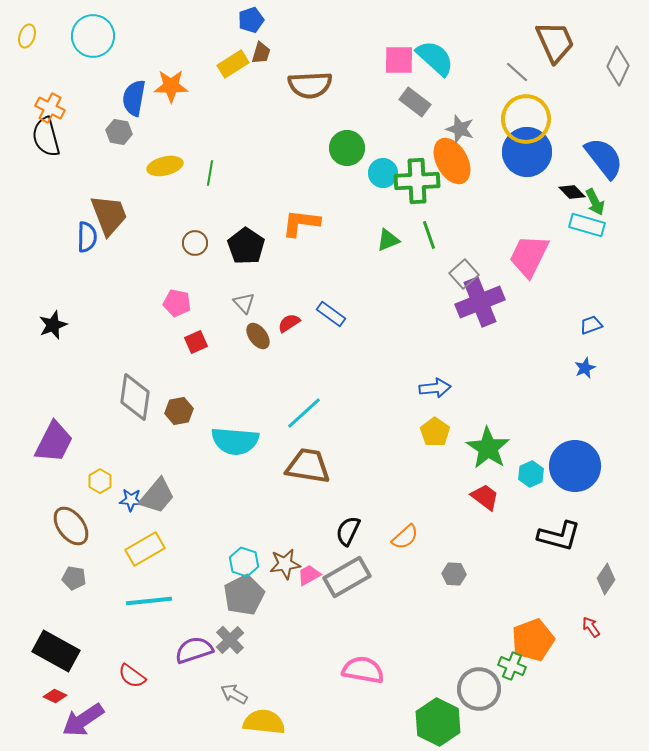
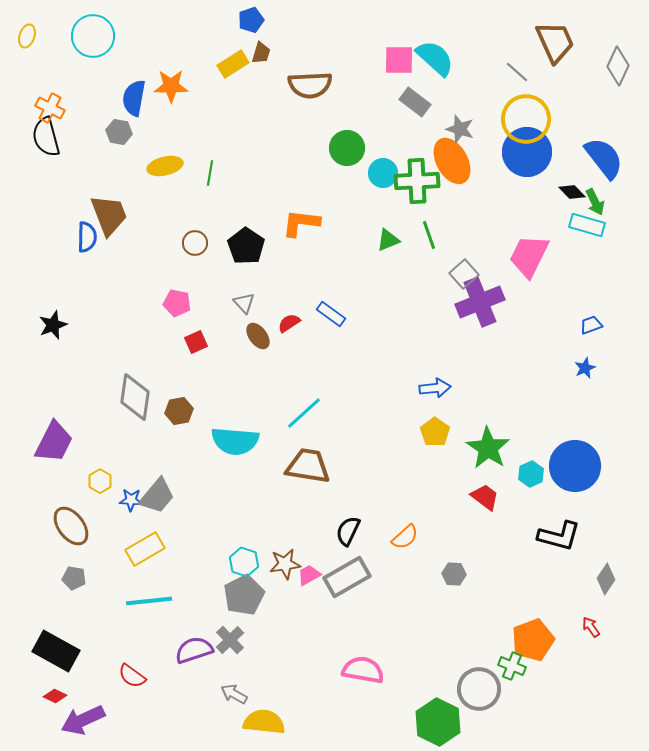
purple arrow at (83, 720): rotated 9 degrees clockwise
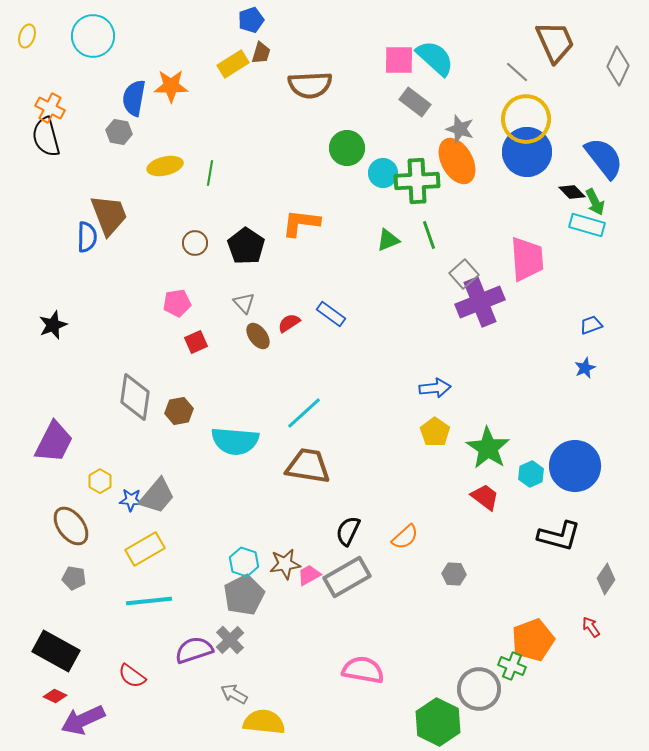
orange ellipse at (452, 161): moved 5 px right
pink trapezoid at (529, 256): moved 2 px left, 3 px down; rotated 150 degrees clockwise
pink pentagon at (177, 303): rotated 20 degrees counterclockwise
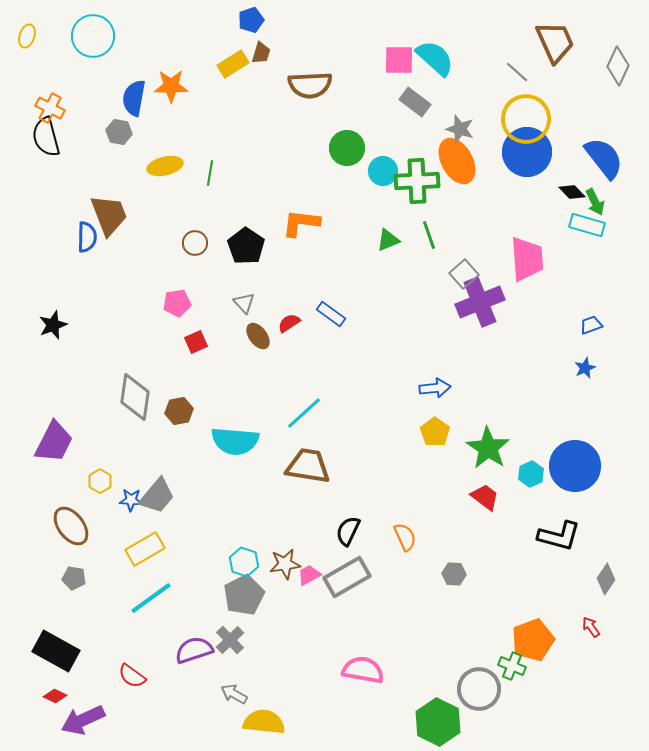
cyan circle at (383, 173): moved 2 px up
orange semicircle at (405, 537): rotated 72 degrees counterclockwise
cyan line at (149, 601): moved 2 px right, 3 px up; rotated 30 degrees counterclockwise
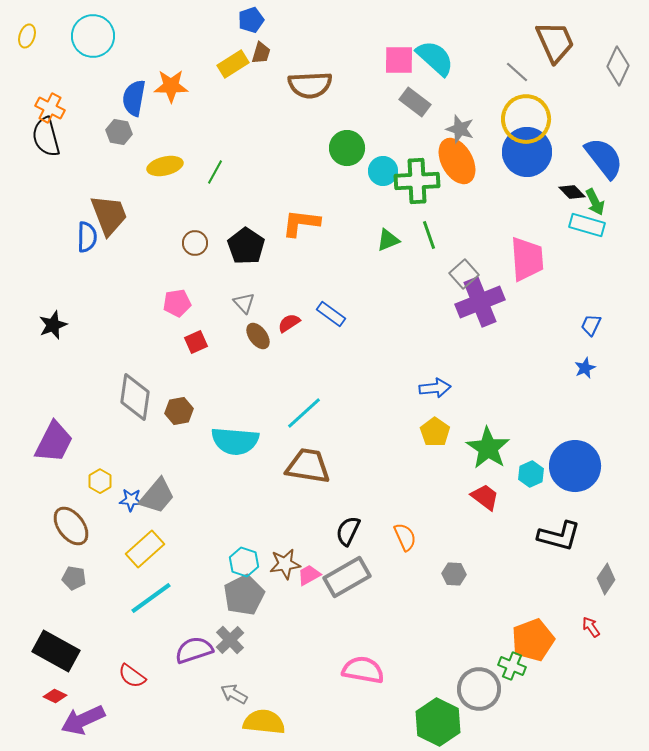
green line at (210, 173): moved 5 px right, 1 px up; rotated 20 degrees clockwise
blue trapezoid at (591, 325): rotated 45 degrees counterclockwise
yellow rectangle at (145, 549): rotated 12 degrees counterclockwise
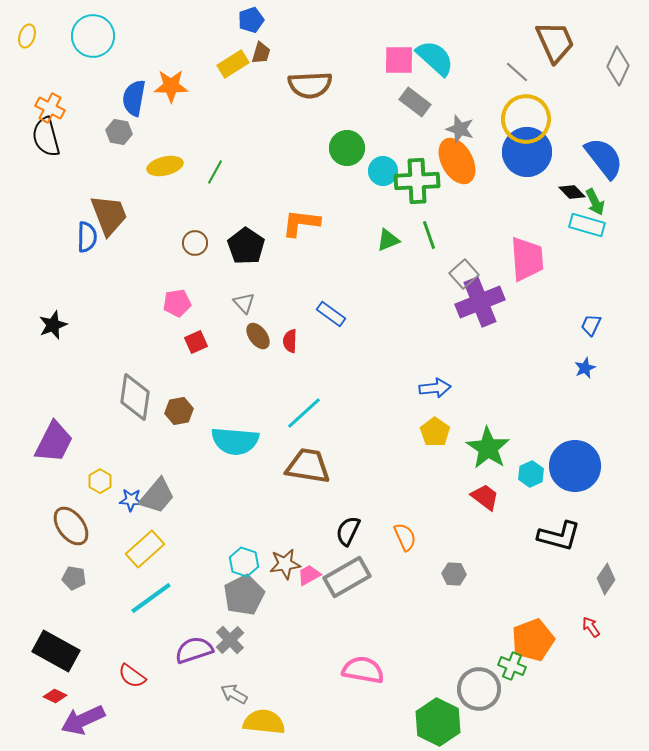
red semicircle at (289, 323): moved 1 px right, 18 px down; rotated 55 degrees counterclockwise
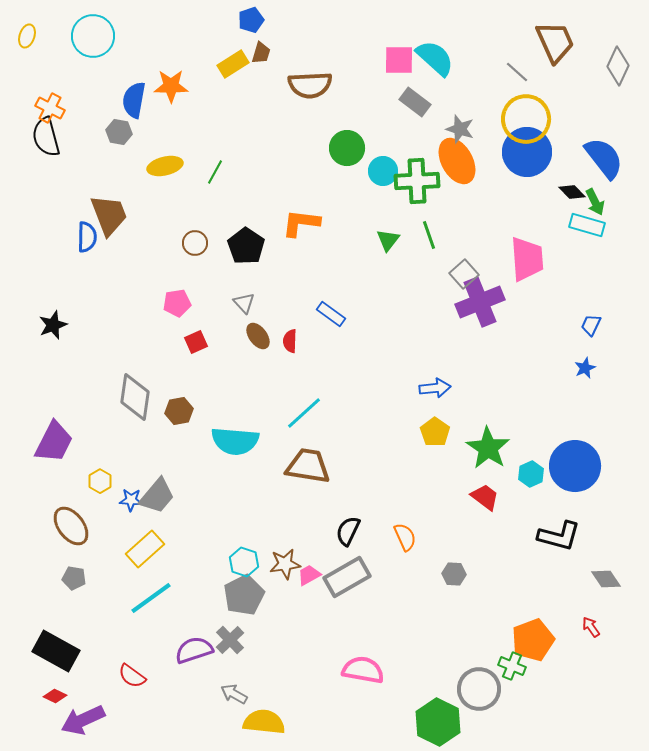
blue semicircle at (134, 98): moved 2 px down
green triangle at (388, 240): rotated 30 degrees counterclockwise
gray diamond at (606, 579): rotated 68 degrees counterclockwise
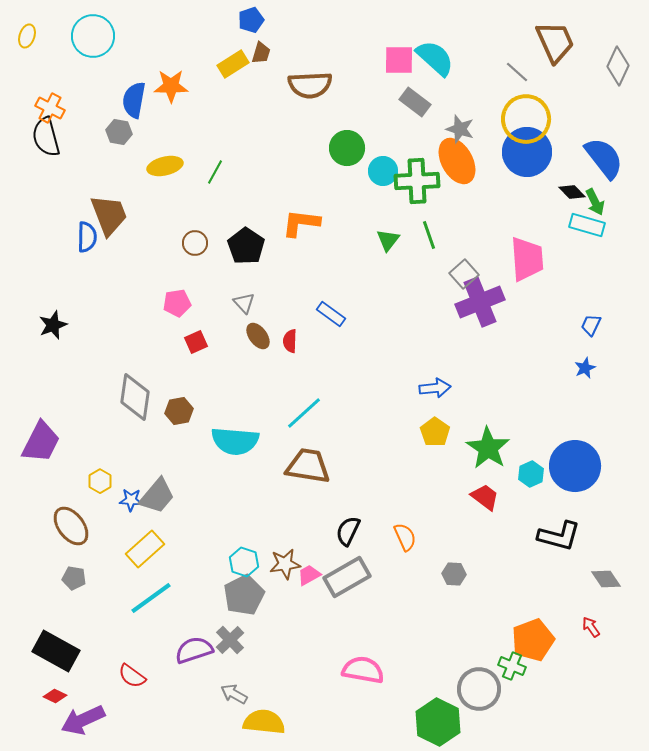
purple trapezoid at (54, 442): moved 13 px left
